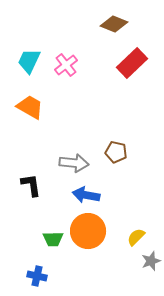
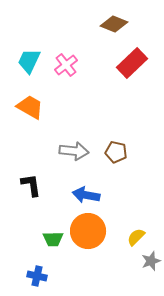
gray arrow: moved 12 px up
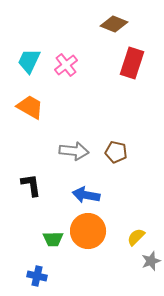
red rectangle: rotated 28 degrees counterclockwise
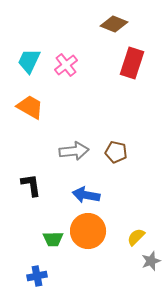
gray arrow: rotated 12 degrees counterclockwise
blue cross: rotated 24 degrees counterclockwise
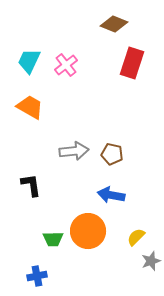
brown pentagon: moved 4 px left, 2 px down
blue arrow: moved 25 px right
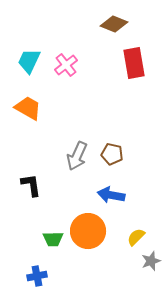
red rectangle: moved 2 px right; rotated 28 degrees counterclockwise
orange trapezoid: moved 2 px left, 1 px down
gray arrow: moved 3 px right, 5 px down; rotated 120 degrees clockwise
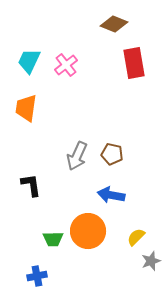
orange trapezoid: moved 2 px left; rotated 112 degrees counterclockwise
